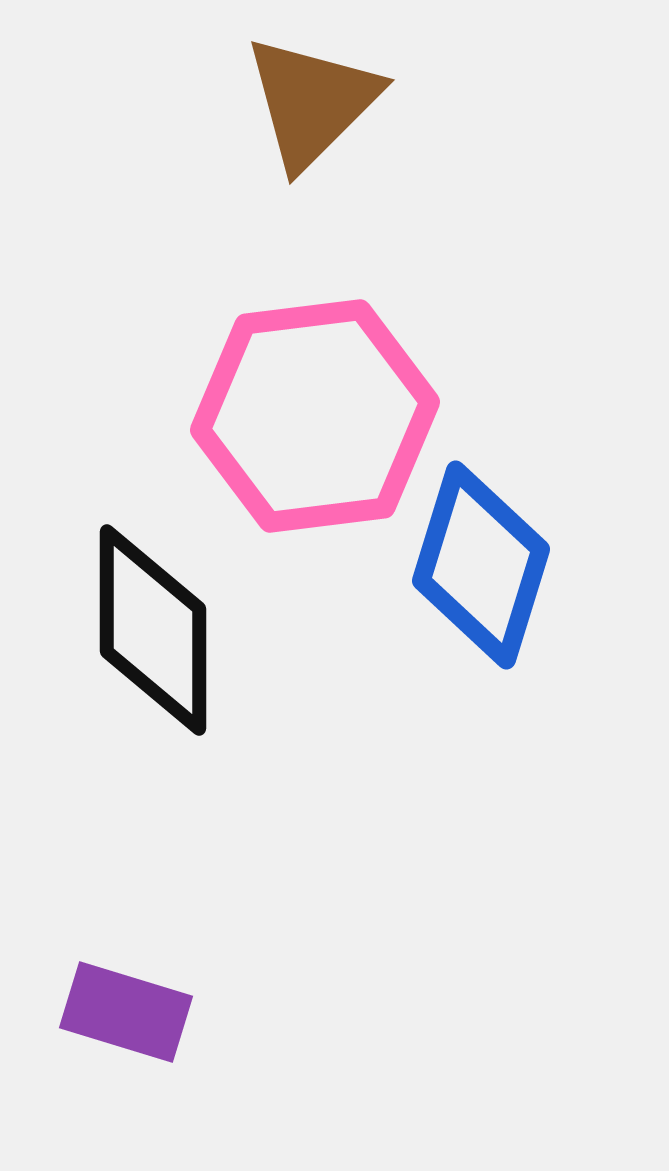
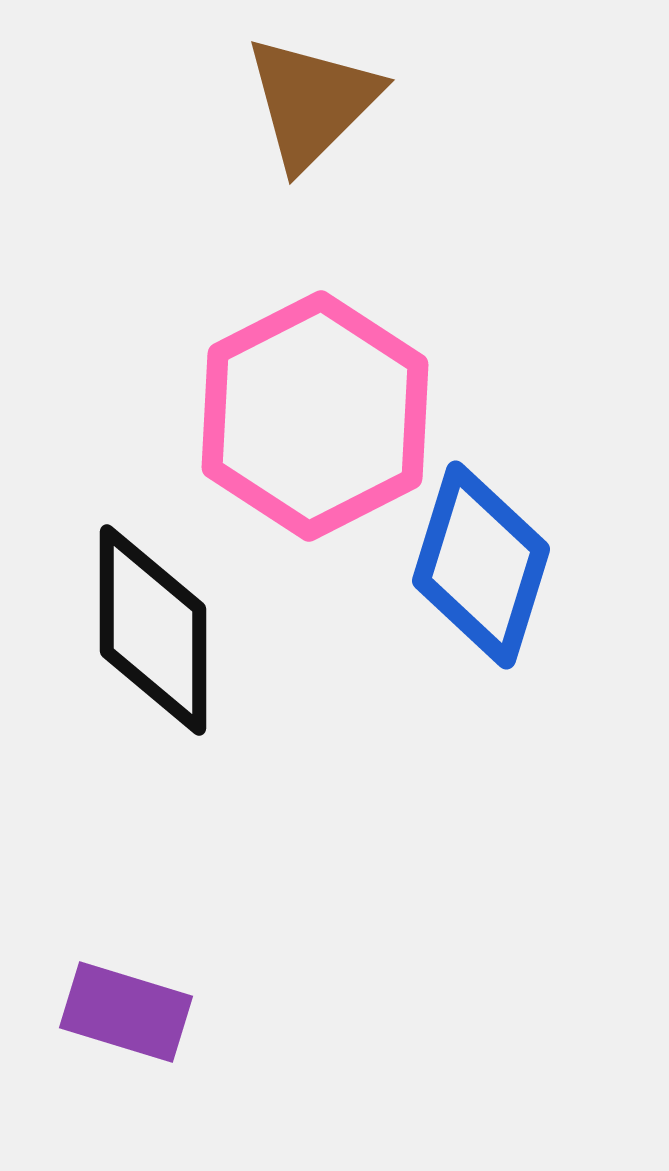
pink hexagon: rotated 20 degrees counterclockwise
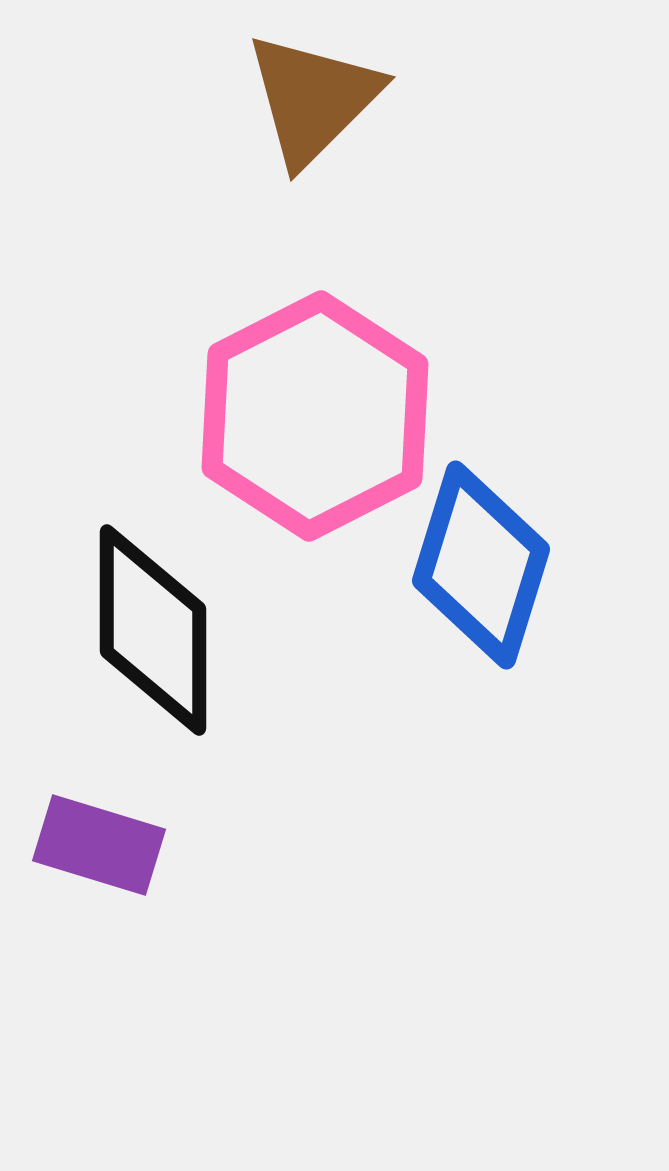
brown triangle: moved 1 px right, 3 px up
purple rectangle: moved 27 px left, 167 px up
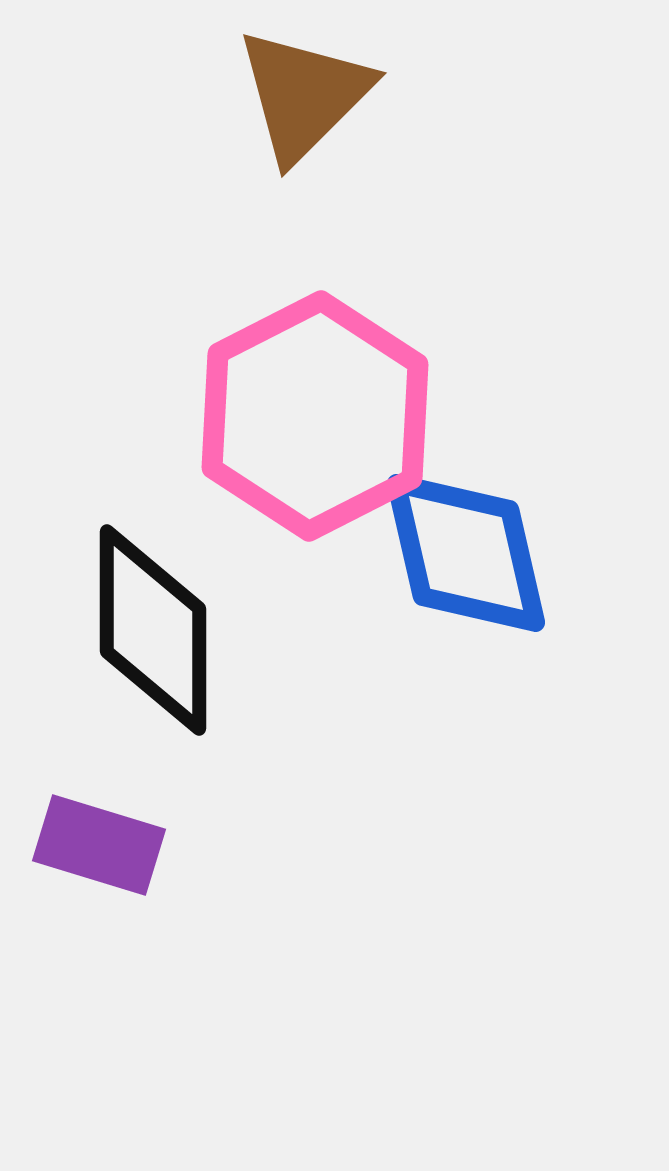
brown triangle: moved 9 px left, 4 px up
blue diamond: moved 15 px left, 12 px up; rotated 30 degrees counterclockwise
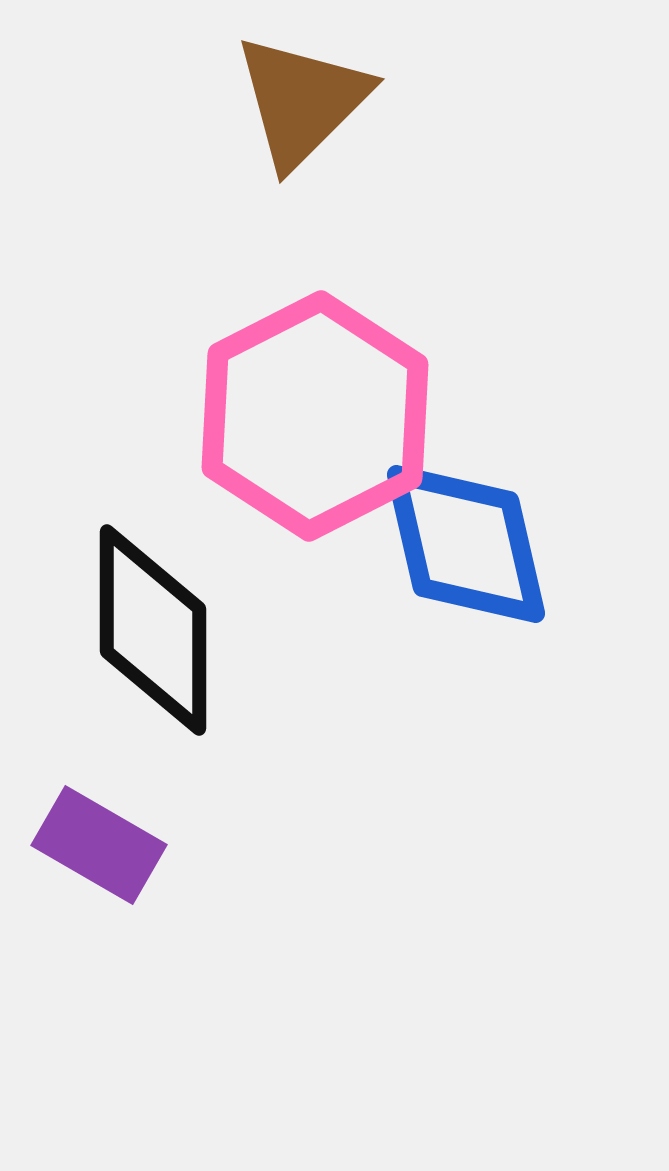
brown triangle: moved 2 px left, 6 px down
blue diamond: moved 9 px up
purple rectangle: rotated 13 degrees clockwise
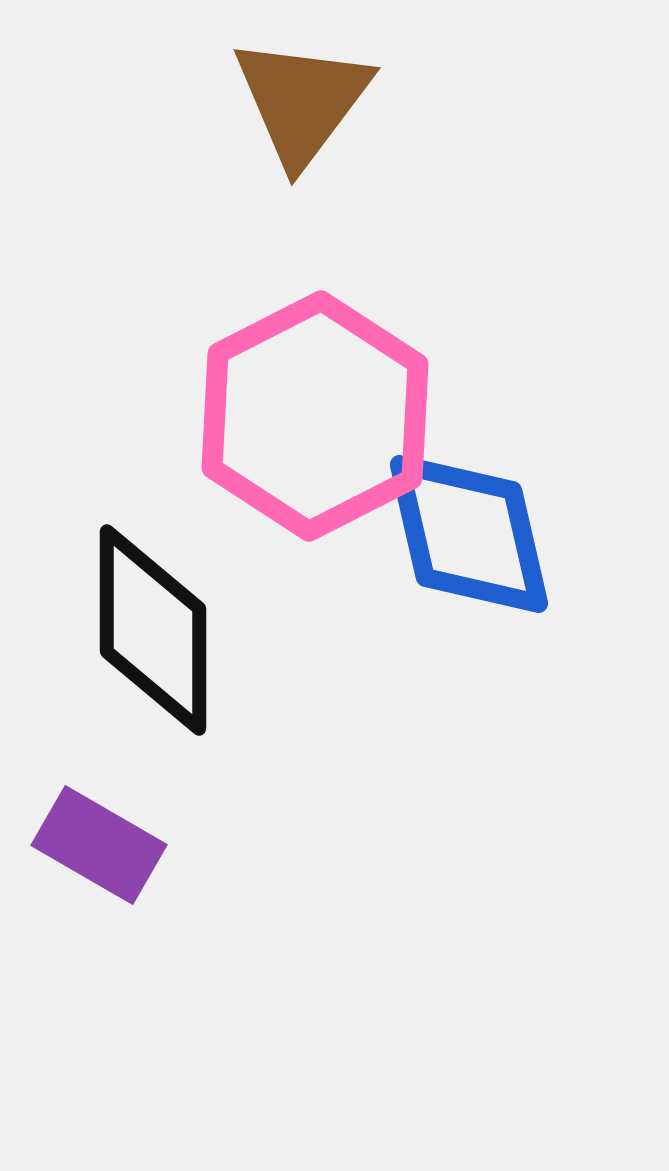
brown triangle: rotated 8 degrees counterclockwise
blue diamond: moved 3 px right, 10 px up
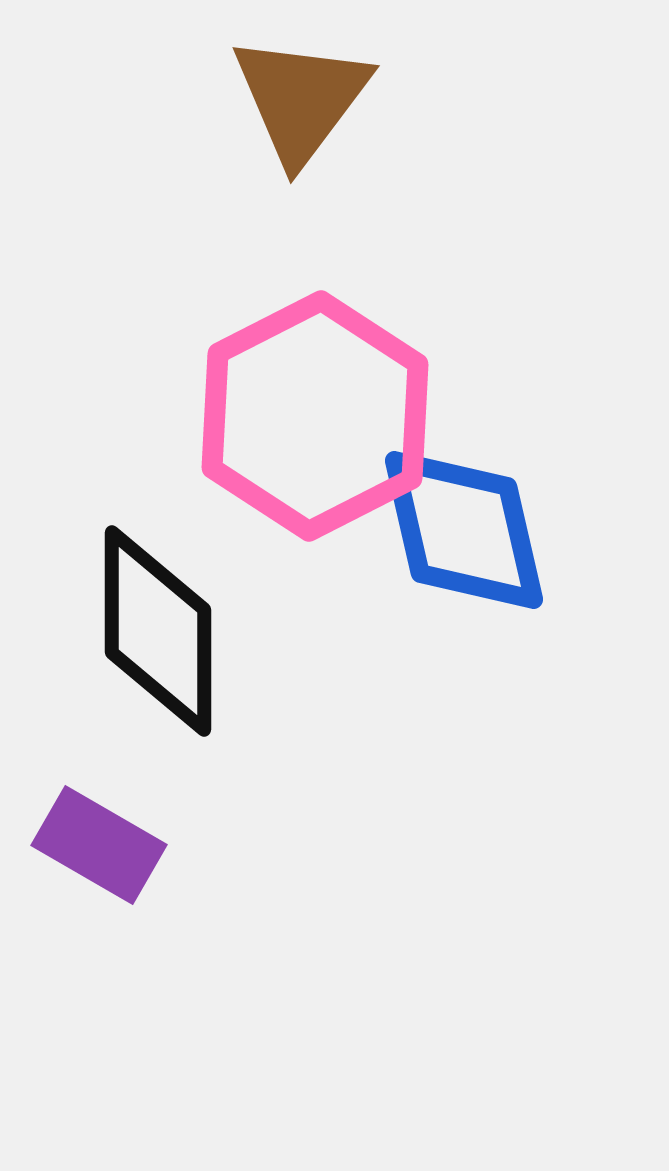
brown triangle: moved 1 px left, 2 px up
blue diamond: moved 5 px left, 4 px up
black diamond: moved 5 px right, 1 px down
